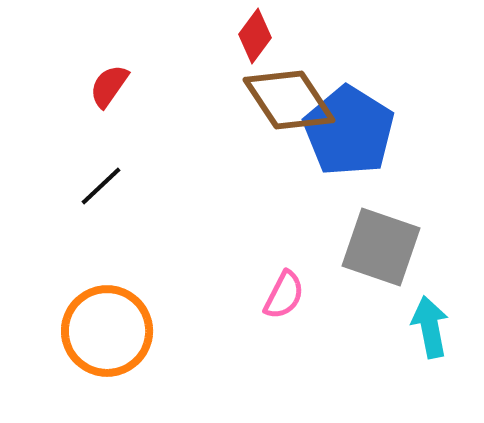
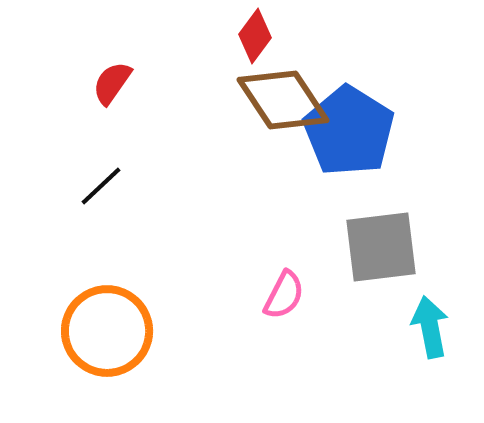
red semicircle: moved 3 px right, 3 px up
brown diamond: moved 6 px left
gray square: rotated 26 degrees counterclockwise
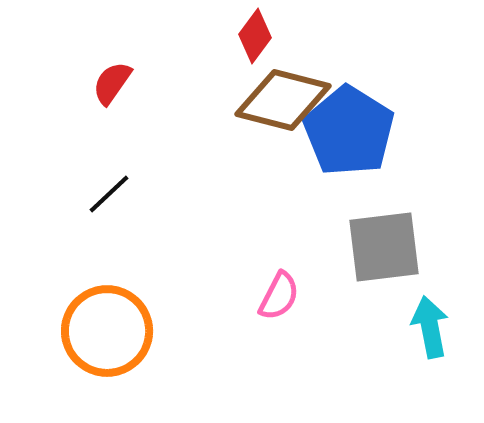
brown diamond: rotated 42 degrees counterclockwise
black line: moved 8 px right, 8 px down
gray square: moved 3 px right
pink semicircle: moved 5 px left, 1 px down
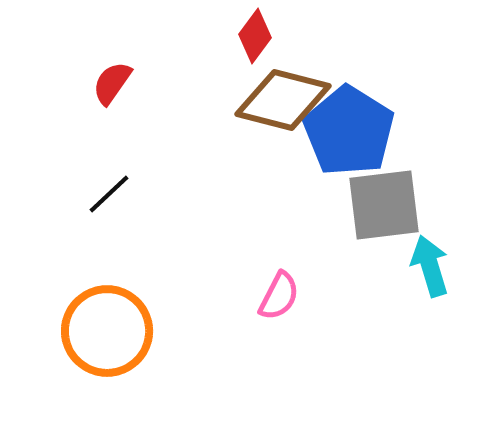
gray square: moved 42 px up
cyan arrow: moved 61 px up; rotated 6 degrees counterclockwise
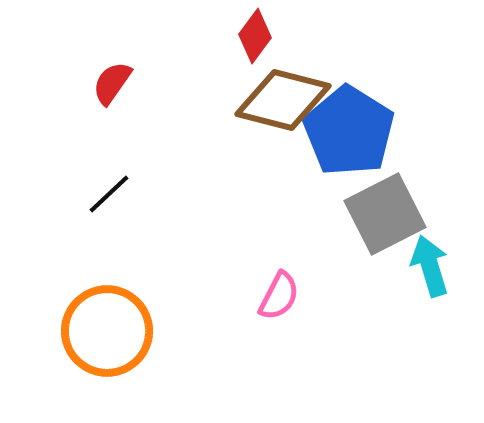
gray square: moved 1 px right, 9 px down; rotated 20 degrees counterclockwise
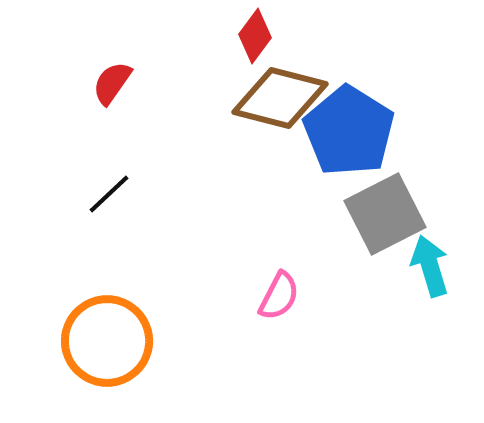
brown diamond: moved 3 px left, 2 px up
orange circle: moved 10 px down
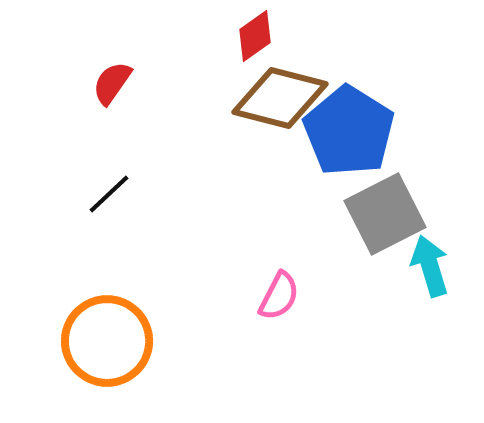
red diamond: rotated 18 degrees clockwise
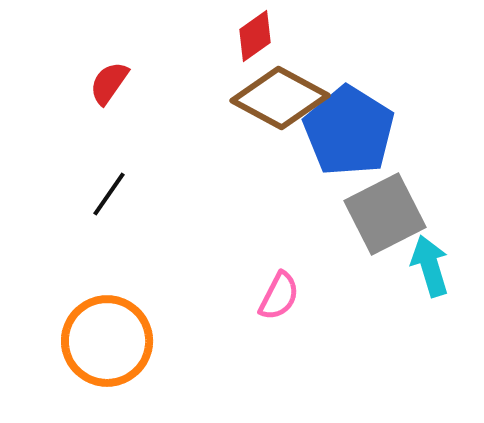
red semicircle: moved 3 px left
brown diamond: rotated 14 degrees clockwise
black line: rotated 12 degrees counterclockwise
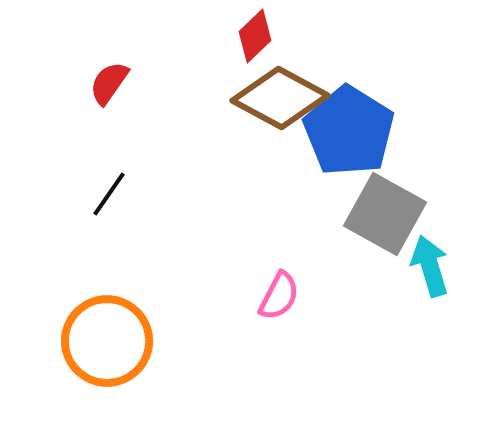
red diamond: rotated 8 degrees counterclockwise
gray square: rotated 34 degrees counterclockwise
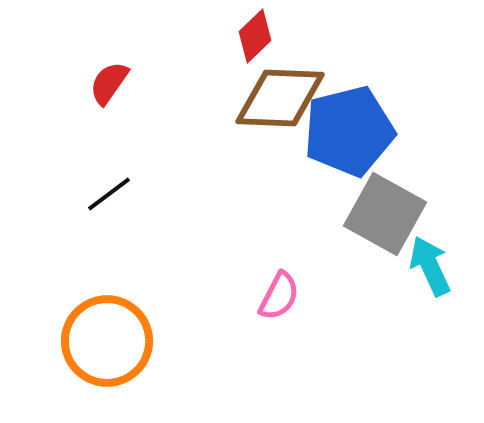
brown diamond: rotated 26 degrees counterclockwise
blue pentagon: rotated 26 degrees clockwise
black line: rotated 18 degrees clockwise
cyan arrow: rotated 8 degrees counterclockwise
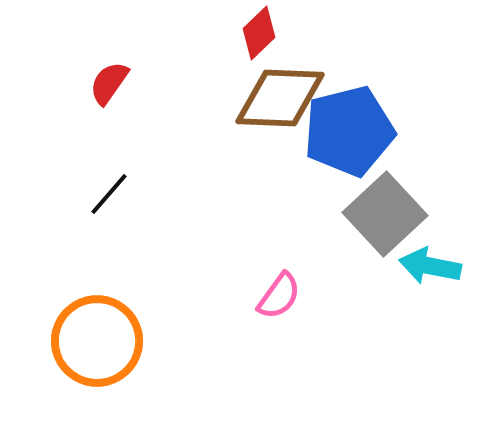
red diamond: moved 4 px right, 3 px up
black line: rotated 12 degrees counterclockwise
gray square: rotated 18 degrees clockwise
cyan arrow: rotated 54 degrees counterclockwise
pink semicircle: rotated 9 degrees clockwise
orange circle: moved 10 px left
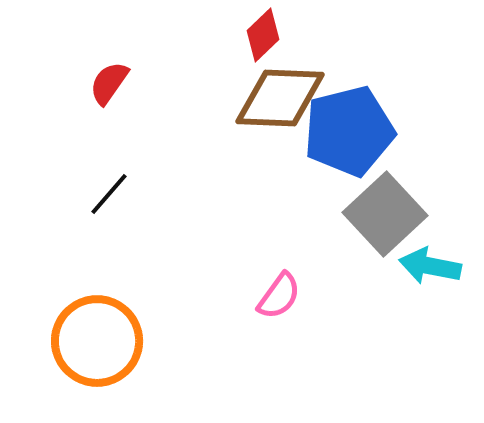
red diamond: moved 4 px right, 2 px down
